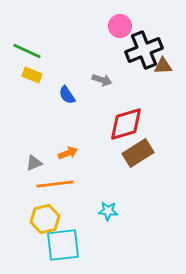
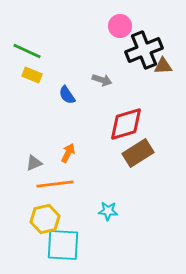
orange arrow: rotated 42 degrees counterclockwise
cyan square: rotated 9 degrees clockwise
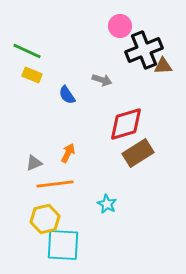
cyan star: moved 1 px left, 7 px up; rotated 24 degrees clockwise
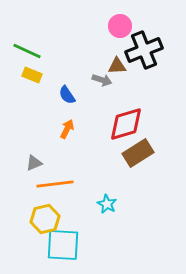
brown triangle: moved 46 px left
orange arrow: moved 1 px left, 24 px up
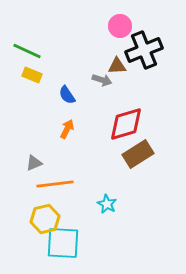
brown rectangle: moved 1 px down
cyan square: moved 2 px up
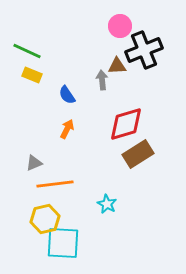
gray arrow: rotated 114 degrees counterclockwise
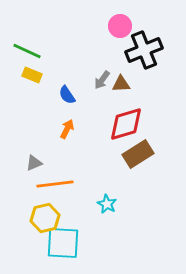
brown triangle: moved 4 px right, 18 px down
gray arrow: rotated 138 degrees counterclockwise
yellow hexagon: moved 1 px up
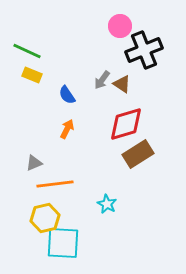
brown triangle: moved 1 px right; rotated 36 degrees clockwise
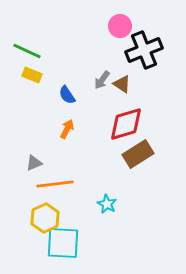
yellow hexagon: rotated 12 degrees counterclockwise
